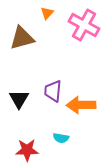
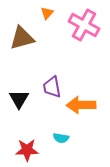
purple trapezoid: moved 1 px left, 4 px up; rotated 15 degrees counterclockwise
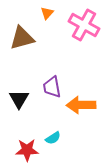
cyan semicircle: moved 8 px left; rotated 42 degrees counterclockwise
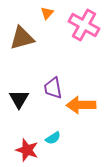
purple trapezoid: moved 1 px right, 1 px down
red star: rotated 20 degrees clockwise
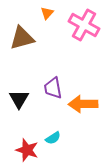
orange arrow: moved 2 px right, 1 px up
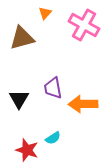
orange triangle: moved 2 px left
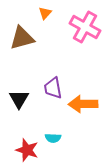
pink cross: moved 1 px right, 2 px down
cyan semicircle: rotated 35 degrees clockwise
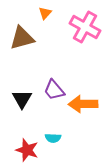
purple trapezoid: moved 1 px right, 2 px down; rotated 30 degrees counterclockwise
black triangle: moved 3 px right
